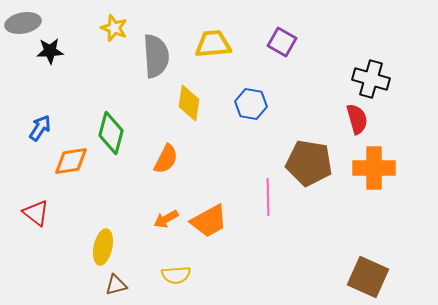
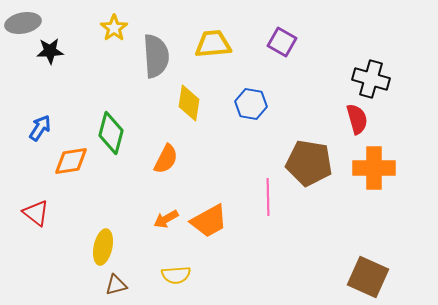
yellow star: rotated 16 degrees clockwise
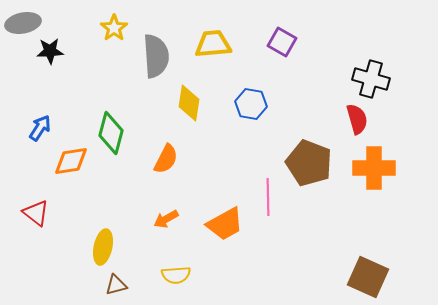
brown pentagon: rotated 12 degrees clockwise
orange trapezoid: moved 16 px right, 3 px down
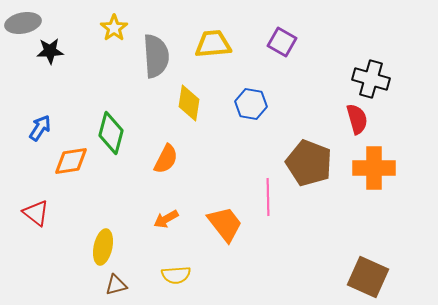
orange trapezoid: rotated 99 degrees counterclockwise
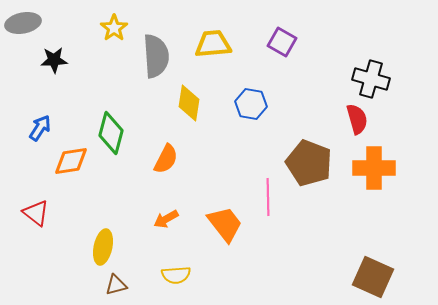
black star: moved 4 px right, 9 px down
brown square: moved 5 px right
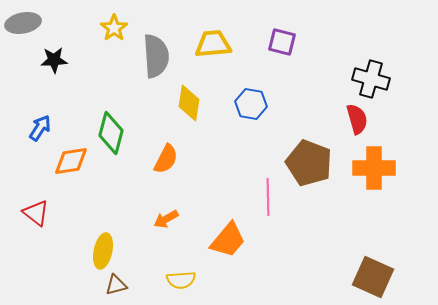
purple square: rotated 16 degrees counterclockwise
orange trapezoid: moved 3 px right, 16 px down; rotated 78 degrees clockwise
yellow ellipse: moved 4 px down
yellow semicircle: moved 5 px right, 5 px down
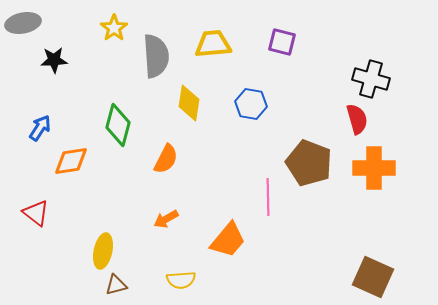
green diamond: moved 7 px right, 8 px up
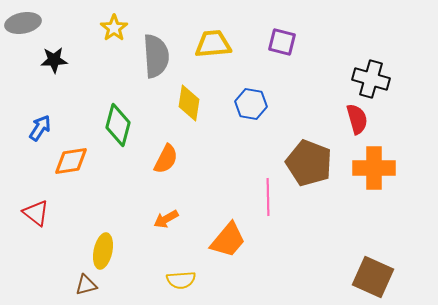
brown triangle: moved 30 px left
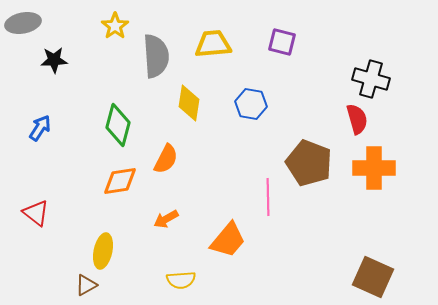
yellow star: moved 1 px right, 2 px up
orange diamond: moved 49 px right, 20 px down
brown triangle: rotated 15 degrees counterclockwise
